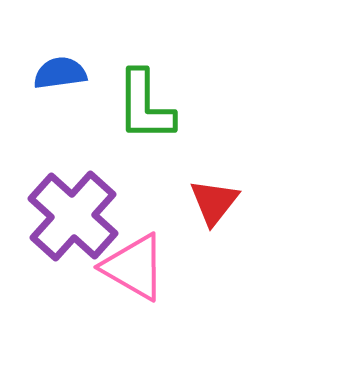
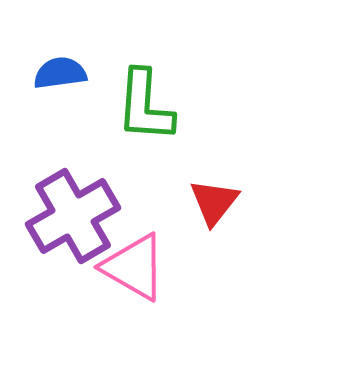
green L-shape: rotated 4 degrees clockwise
purple cross: rotated 18 degrees clockwise
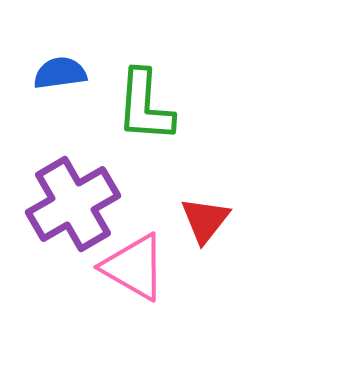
red triangle: moved 9 px left, 18 px down
purple cross: moved 12 px up
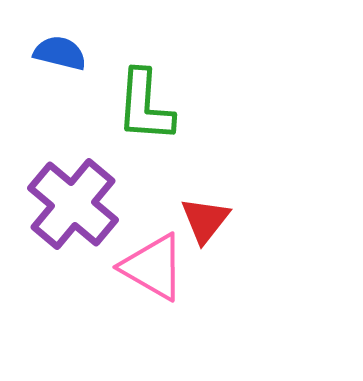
blue semicircle: moved 20 px up; rotated 22 degrees clockwise
purple cross: rotated 20 degrees counterclockwise
pink triangle: moved 19 px right
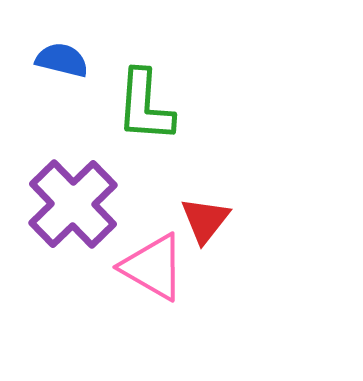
blue semicircle: moved 2 px right, 7 px down
purple cross: rotated 6 degrees clockwise
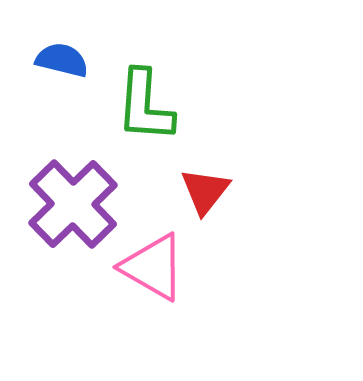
red triangle: moved 29 px up
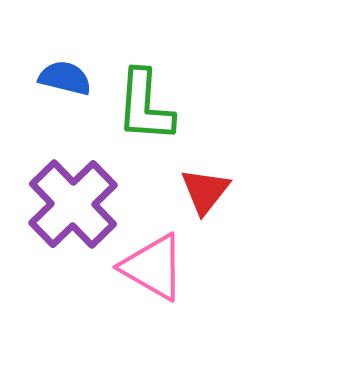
blue semicircle: moved 3 px right, 18 px down
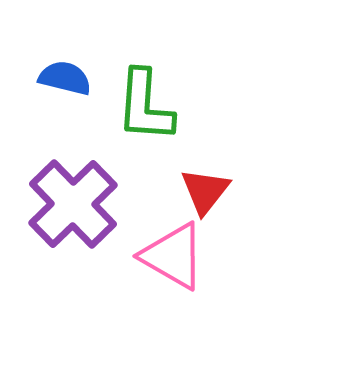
pink triangle: moved 20 px right, 11 px up
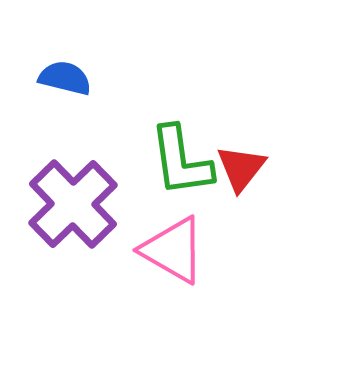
green L-shape: moved 36 px right, 55 px down; rotated 12 degrees counterclockwise
red triangle: moved 36 px right, 23 px up
pink triangle: moved 6 px up
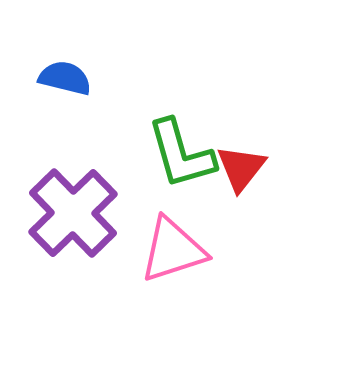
green L-shape: moved 7 px up; rotated 8 degrees counterclockwise
purple cross: moved 9 px down
pink triangle: rotated 48 degrees counterclockwise
